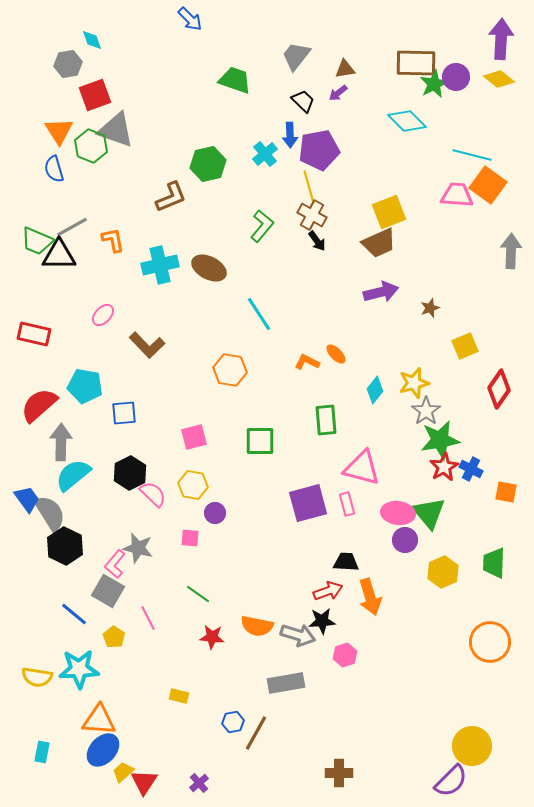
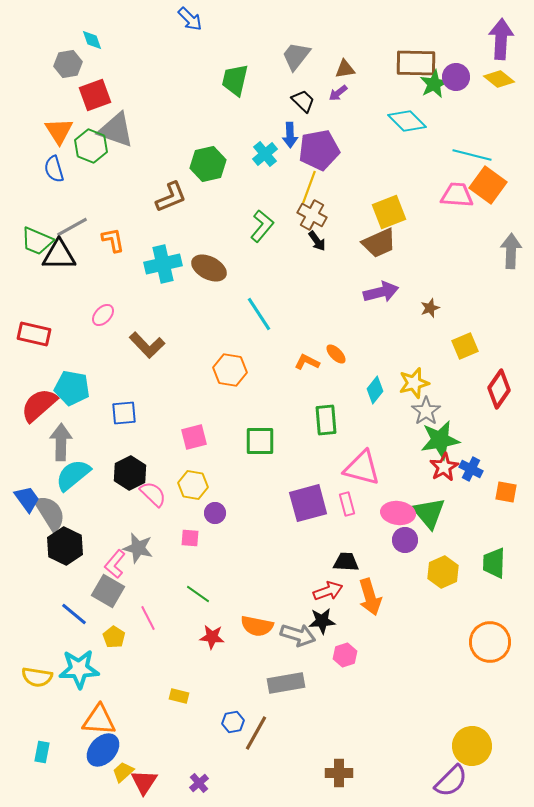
green trapezoid at (235, 80): rotated 96 degrees counterclockwise
yellow line at (309, 187): rotated 36 degrees clockwise
cyan cross at (160, 265): moved 3 px right, 1 px up
cyan pentagon at (85, 386): moved 13 px left, 2 px down
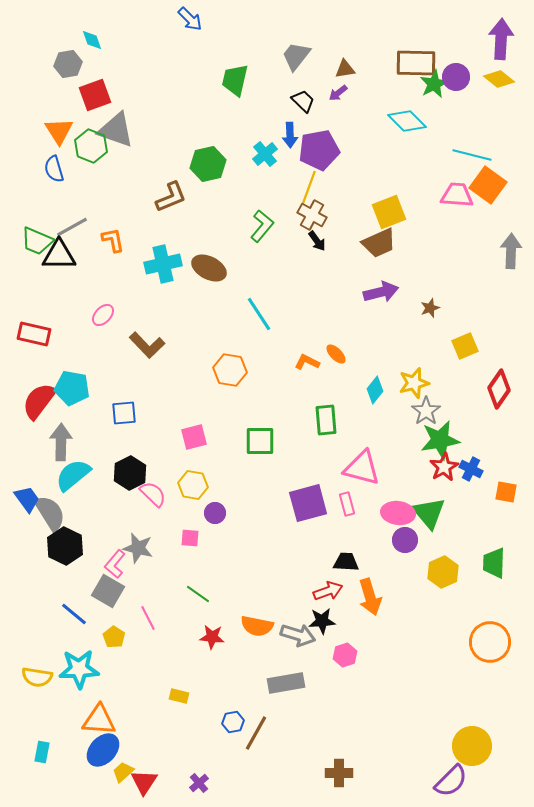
red semicircle at (39, 405): moved 4 px up; rotated 12 degrees counterclockwise
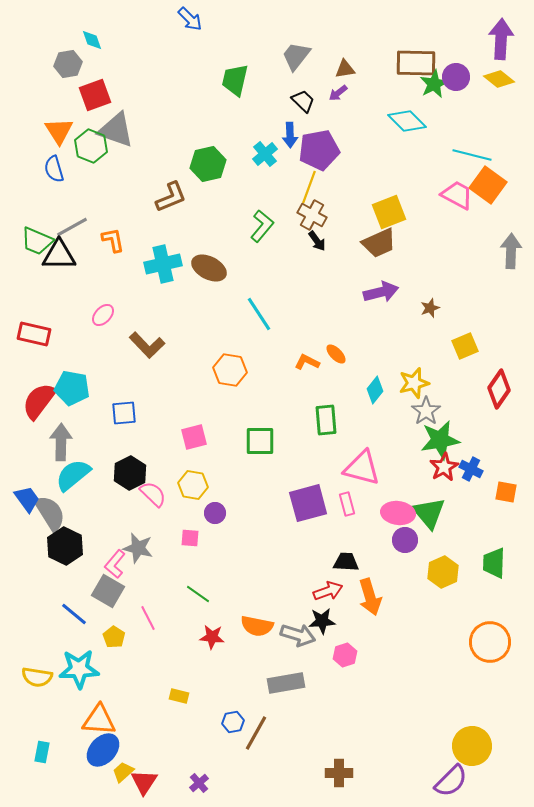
pink trapezoid at (457, 195): rotated 24 degrees clockwise
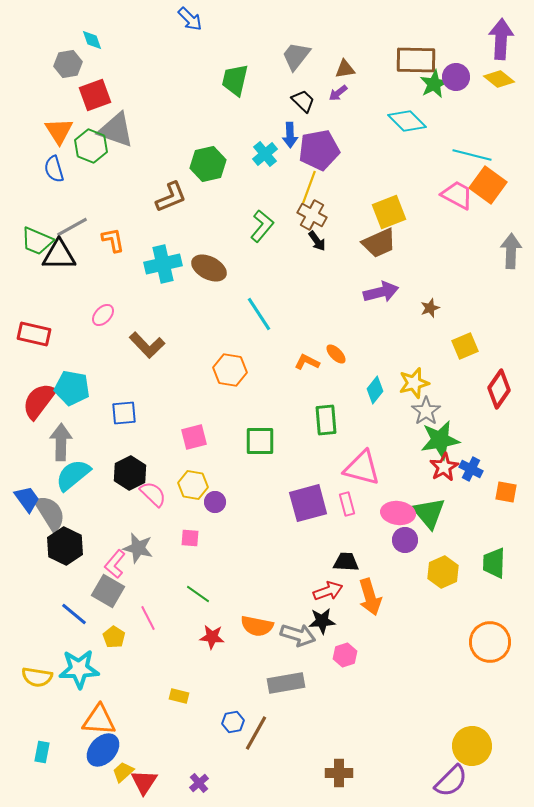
brown rectangle at (416, 63): moved 3 px up
purple circle at (215, 513): moved 11 px up
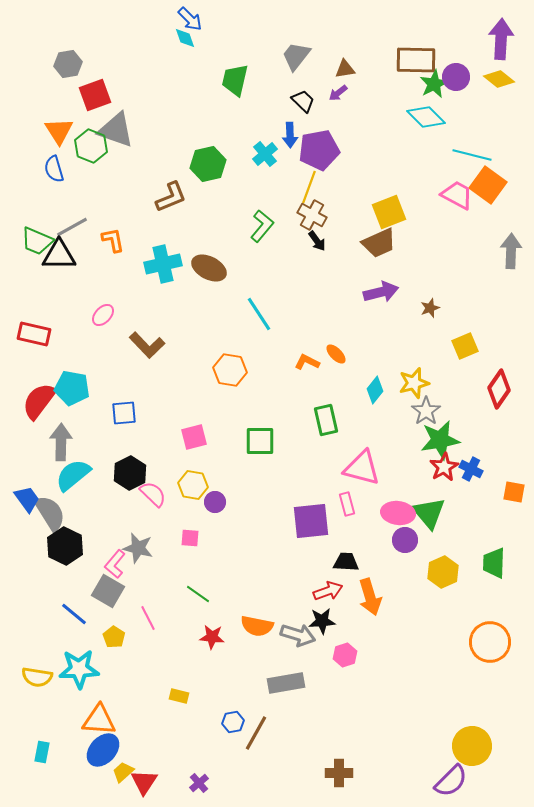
cyan diamond at (92, 40): moved 93 px right, 2 px up
cyan diamond at (407, 121): moved 19 px right, 4 px up
green rectangle at (326, 420): rotated 8 degrees counterclockwise
orange square at (506, 492): moved 8 px right
purple square at (308, 503): moved 3 px right, 18 px down; rotated 9 degrees clockwise
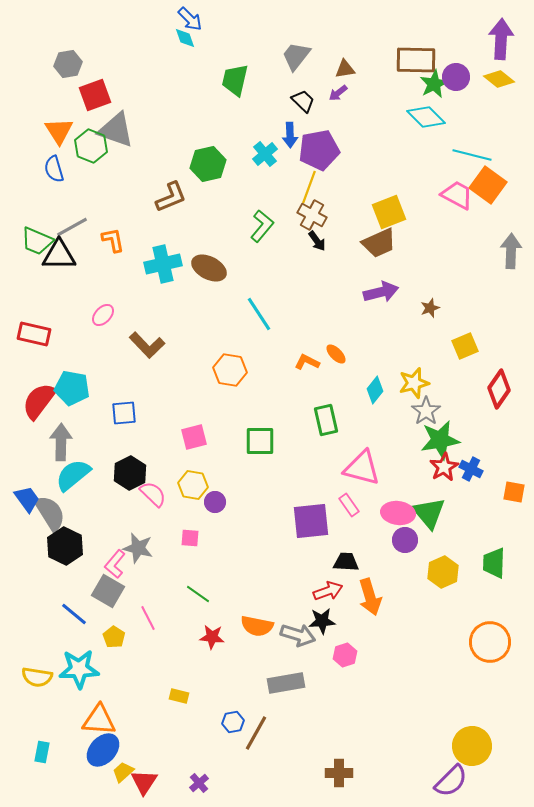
pink rectangle at (347, 504): moved 2 px right, 1 px down; rotated 20 degrees counterclockwise
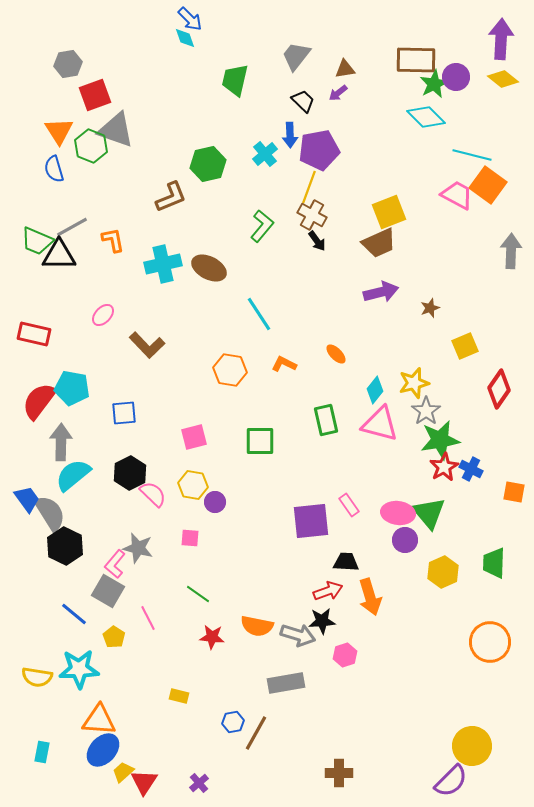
yellow diamond at (499, 79): moved 4 px right
orange L-shape at (307, 362): moved 23 px left, 2 px down
pink triangle at (362, 468): moved 18 px right, 44 px up
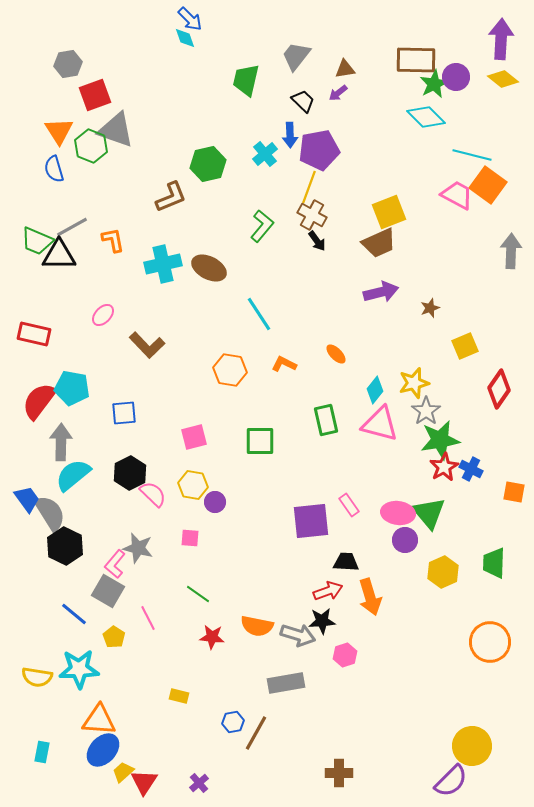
green trapezoid at (235, 80): moved 11 px right
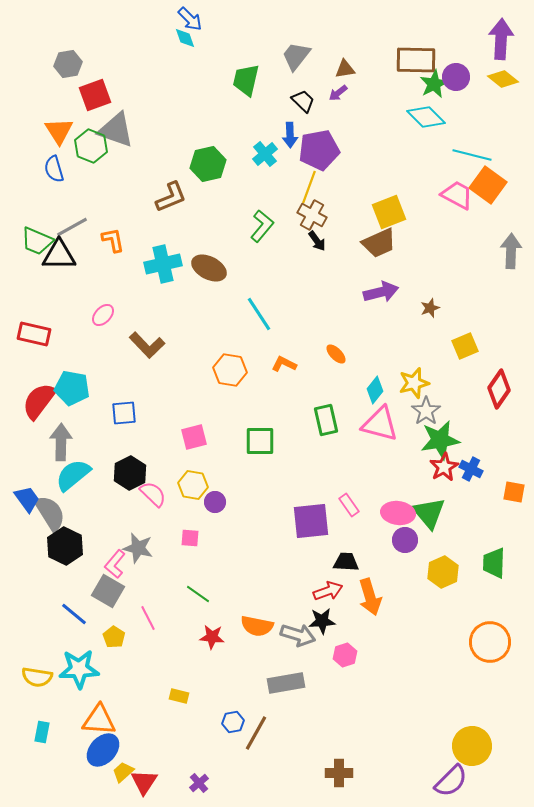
cyan rectangle at (42, 752): moved 20 px up
